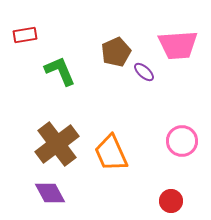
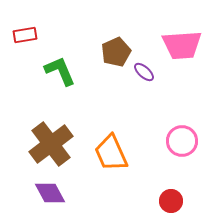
pink trapezoid: moved 4 px right
brown cross: moved 6 px left
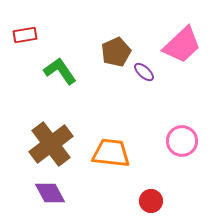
pink trapezoid: rotated 39 degrees counterclockwise
green L-shape: rotated 12 degrees counterclockwise
orange trapezoid: rotated 120 degrees clockwise
red circle: moved 20 px left
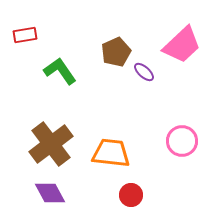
red circle: moved 20 px left, 6 px up
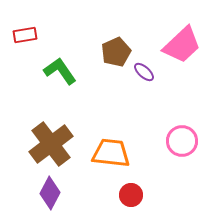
purple diamond: rotated 56 degrees clockwise
